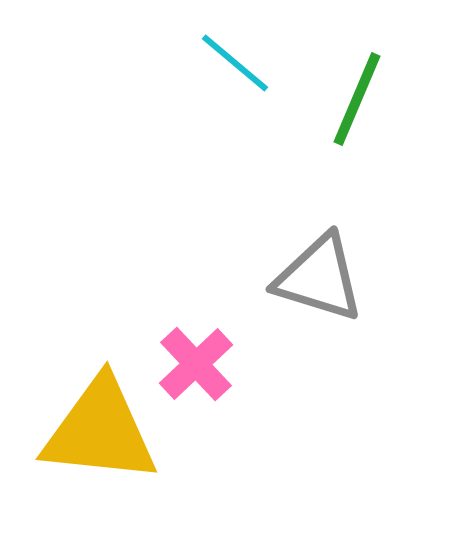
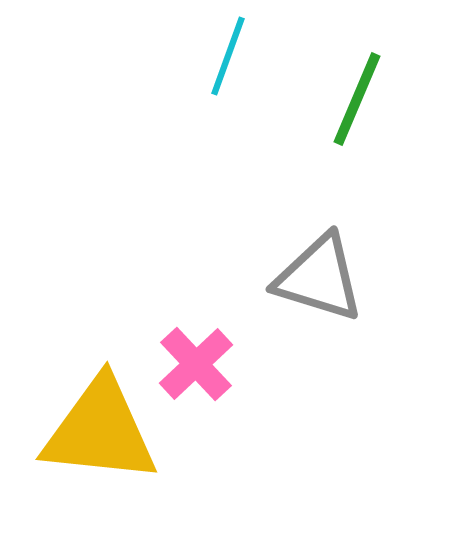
cyan line: moved 7 px left, 7 px up; rotated 70 degrees clockwise
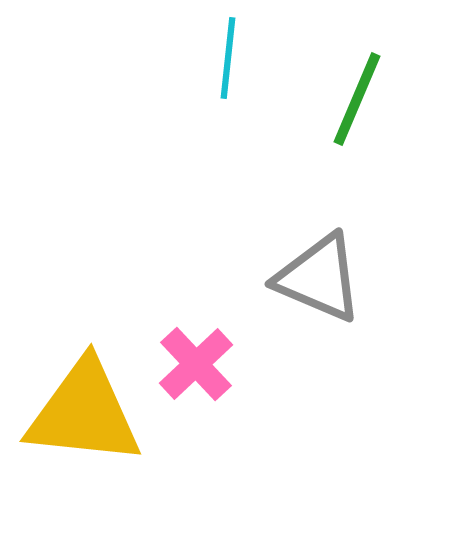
cyan line: moved 2 px down; rotated 14 degrees counterclockwise
gray triangle: rotated 6 degrees clockwise
yellow triangle: moved 16 px left, 18 px up
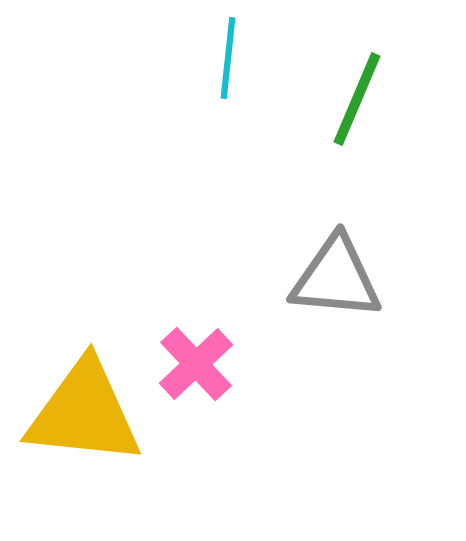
gray triangle: moved 17 px right; rotated 18 degrees counterclockwise
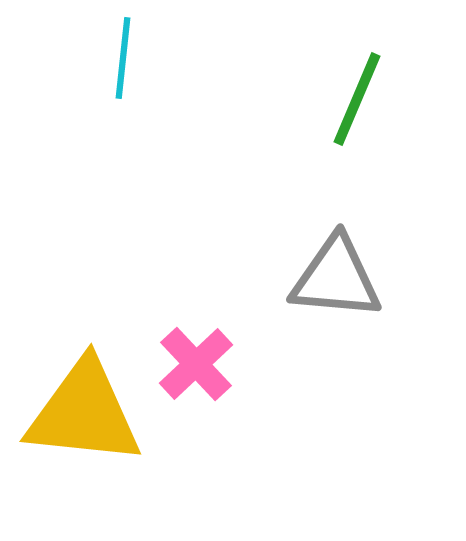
cyan line: moved 105 px left
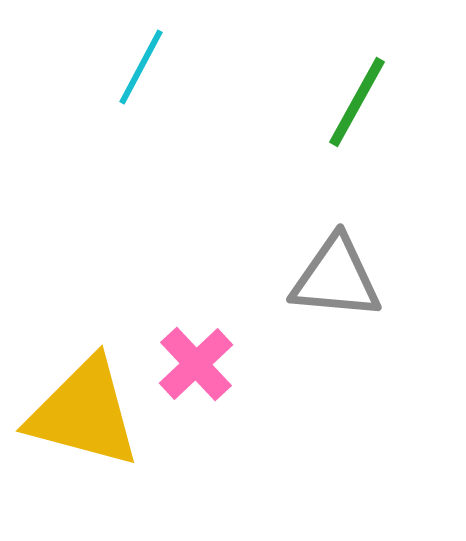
cyan line: moved 18 px right, 9 px down; rotated 22 degrees clockwise
green line: moved 3 px down; rotated 6 degrees clockwise
yellow triangle: rotated 9 degrees clockwise
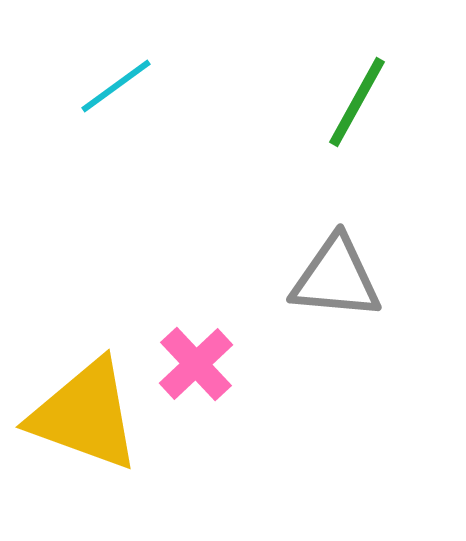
cyan line: moved 25 px left, 19 px down; rotated 26 degrees clockwise
yellow triangle: moved 1 px right, 2 px down; rotated 5 degrees clockwise
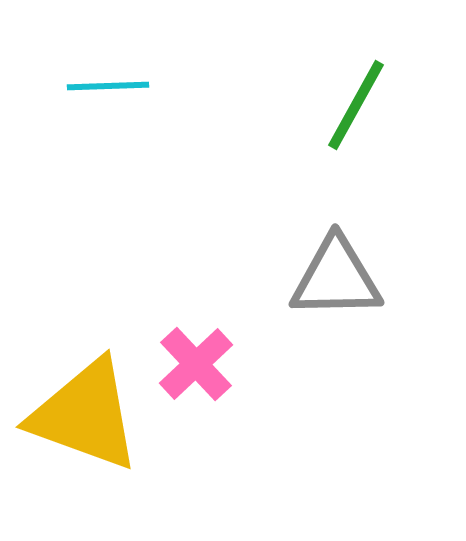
cyan line: moved 8 px left; rotated 34 degrees clockwise
green line: moved 1 px left, 3 px down
gray triangle: rotated 6 degrees counterclockwise
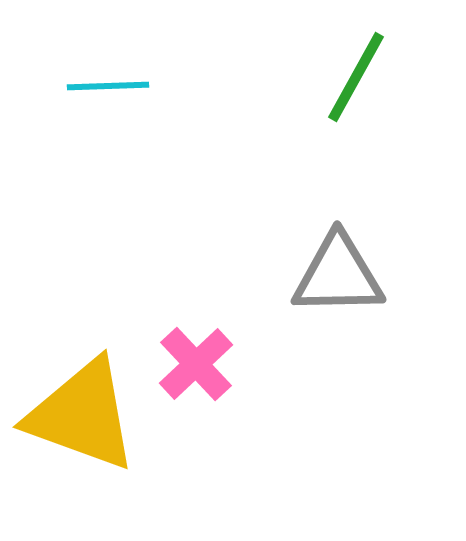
green line: moved 28 px up
gray triangle: moved 2 px right, 3 px up
yellow triangle: moved 3 px left
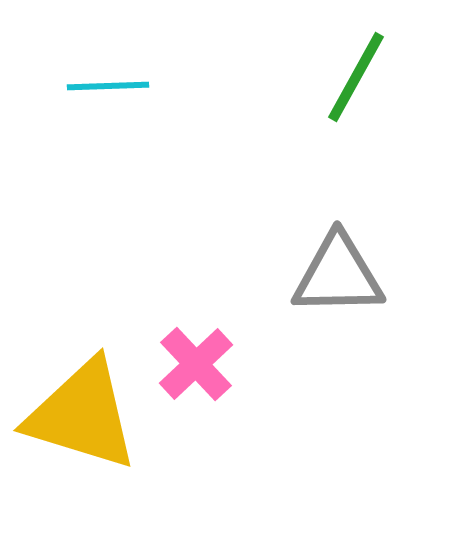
yellow triangle: rotated 3 degrees counterclockwise
